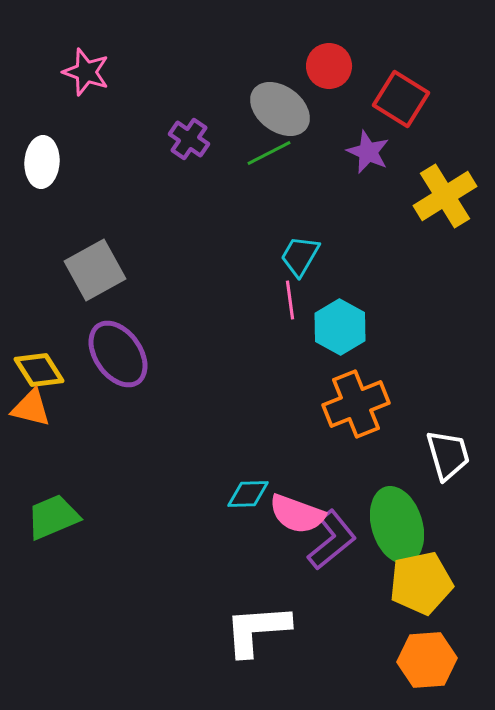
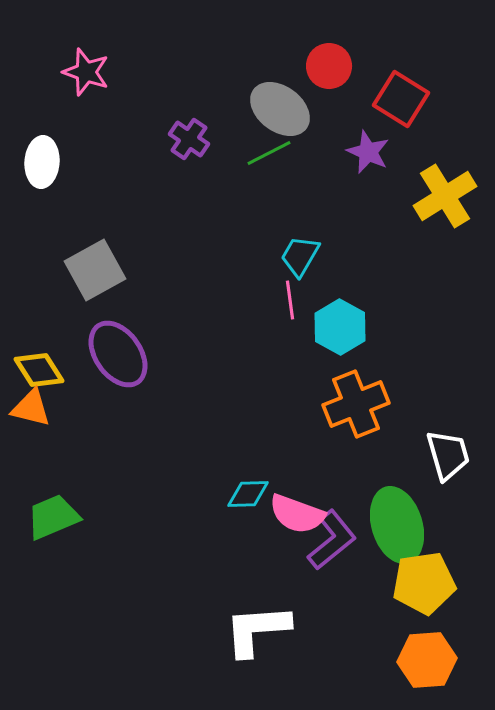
yellow pentagon: moved 3 px right; rotated 4 degrees clockwise
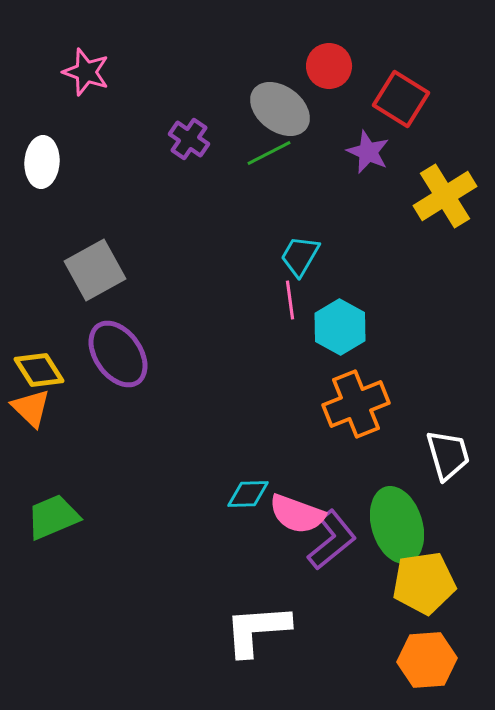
orange triangle: rotated 30 degrees clockwise
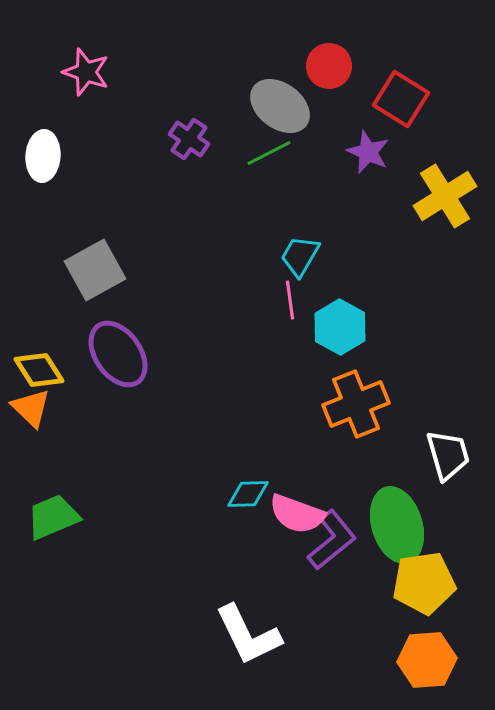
gray ellipse: moved 3 px up
white ellipse: moved 1 px right, 6 px up
white L-shape: moved 9 px left, 5 px down; rotated 112 degrees counterclockwise
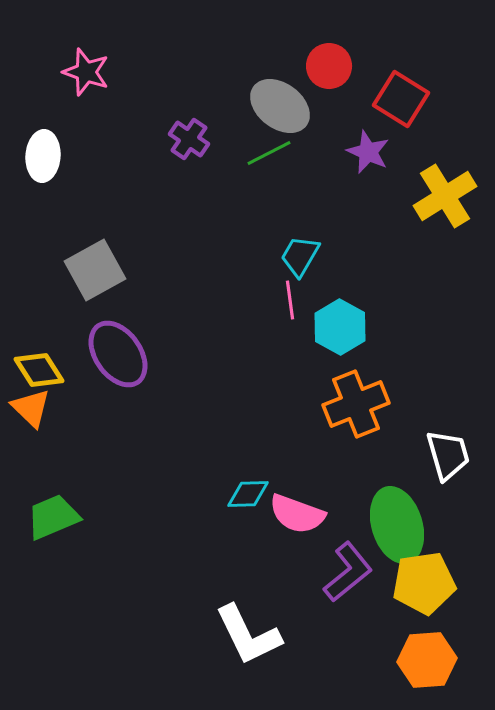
purple L-shape: moved 16 px right, 32 px down
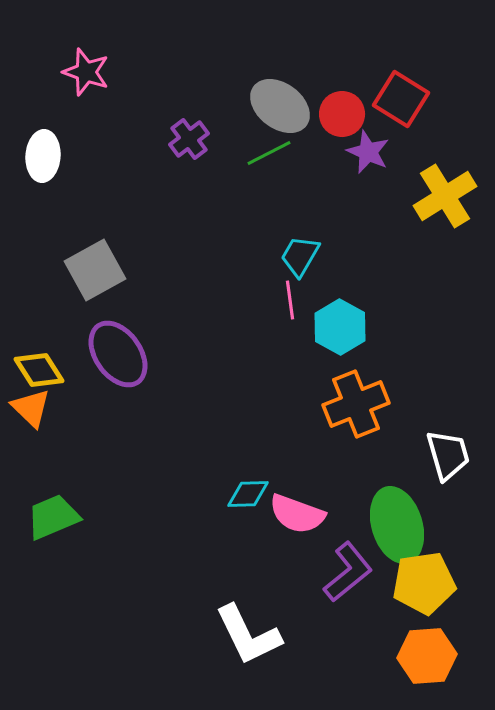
red circle: moved 13 px right, 48 px down
purple cross: rotated 18 degrees clockwise
orange hexagon: moved 4 px up
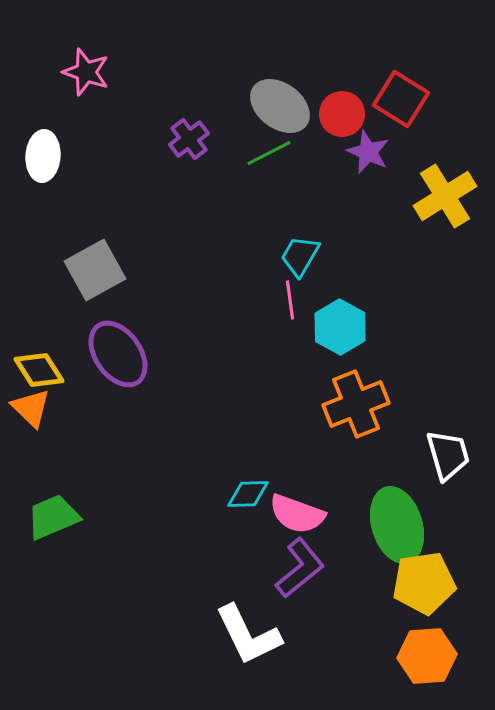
purple L-shape: moved 48 px left, 4 px up
